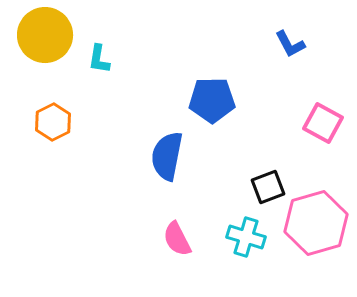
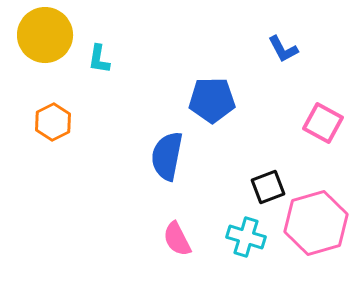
blue L-shape: moved 7 px left, 5 px down
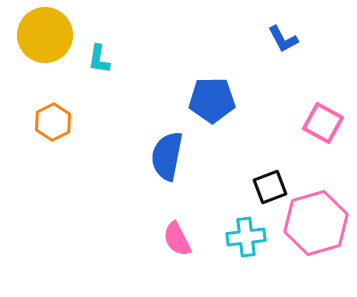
blue L-shape: moved 10 px up
black square: moved 2 px right
cyan cross: rotated 24 degrees counterclockwise
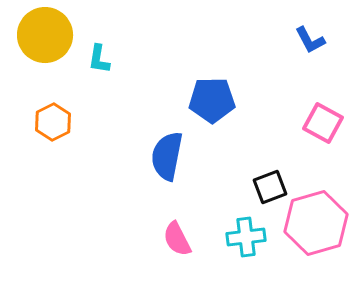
blue L-shape: moved 27 px right, 1 px down
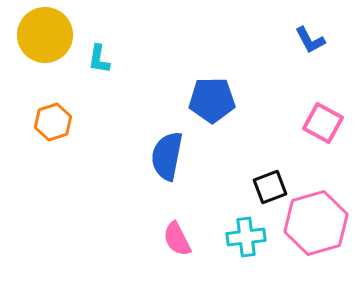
orange hexagon: rotated 9 degrees clockwise
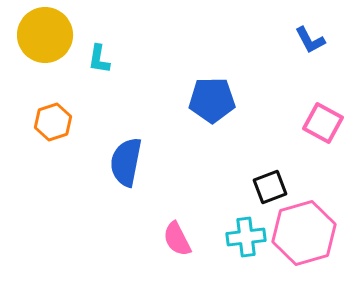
blue semicircle: moved 41 px left, 6 px down
pink hexagon: moved 12 px left, 10 px down
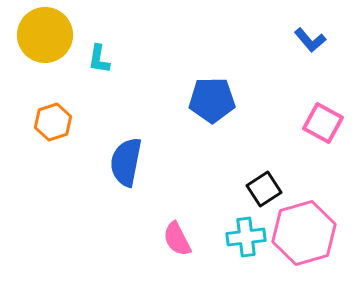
blue L-shape: rotated 12 degrees counterclockwise
black square: moved 6 px left, 2 px down; rotated 12 degrees counterclockwise
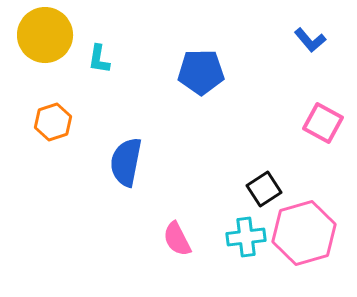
blue pentagon: moved 11 px left, 28 px up
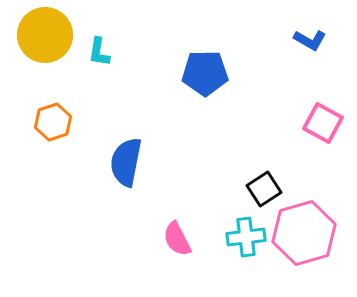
blue L-shape: rotated 20 degrees counterclockwise
cyan L-shape: moved 7 px up
blue pentagon: moved 4 px right, 1 px down
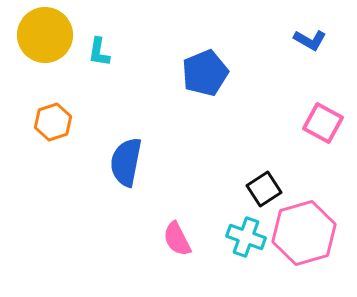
blue pentagon: rotated 21 degrees counterclockwise
cyan cross: rotated 27 degrees clockwise
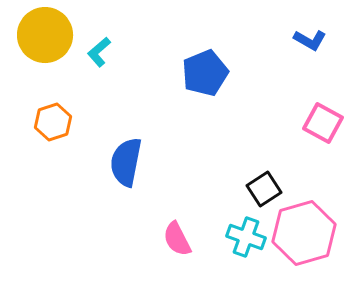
cyan L-shape: rotated 40 degrees clockwise
